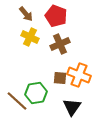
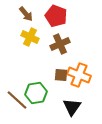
brown square: moved 1 px right, 3 px up
brown line: moved 1 px up
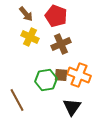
brown cross: moved 1 px right
green hexagon: moved 10 px right, 13 px up
brown line: rotated 20 degrees clockwise
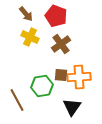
brown cross: rotated 12 degrees counterclockwise
orange cross: moved 2 px down; rotated 25 degrees counterclockwise
green hexagon: moved 4 px left, 6 px down
